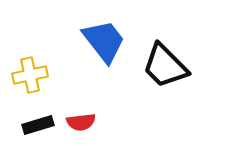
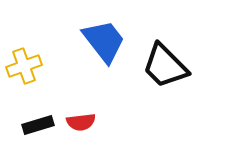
yellow cross: moved 6 px left, 9 px up; rotated 8 degrees counterclockwise
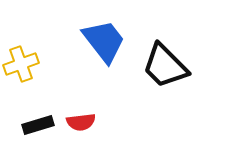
yellow cross: moved 3 px left, 2 px up
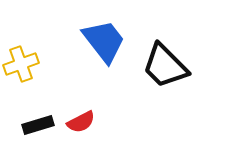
red semicircle: rotated 20 degrees counterclockwise
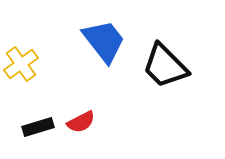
yellow cross: rotated 16 degrees counterclockwise
black rectangle: moved 2 px down
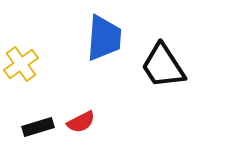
blue trapezoid: moved 3 px up; rotated 42 degrees clockwise
black trapezoid: moved 2 px left; rotated 12 degrees clockwise
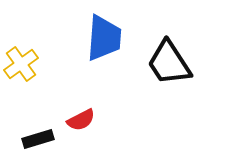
black trapezoid: moved 6 px right, 3 px up
red semicircle: moved 2 px up
black rectangle: moved 12 px down
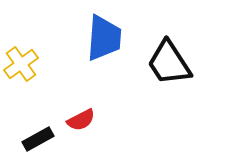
black rectangle: rotated 12 degrees counterclockwise
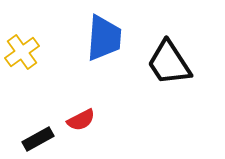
yellow cross: moved 1 px right, 12 px up
